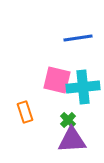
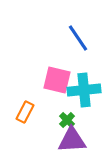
blue line: rotated 64 degrees clockwise
cyan cross: moved 1 px right, 3 px down
orange rectangle: rotated 45 degrees clockwise
green cross: moved 1 px left
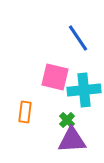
pink square: moved 2 px left, 3 px up
orange rectangle: rotated 20 degrees counterclockwise
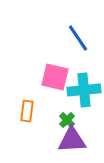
orange rectangle: moved 2 px right, 1 px up
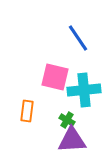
green cross: rotated 14 degrees counterclockwise
